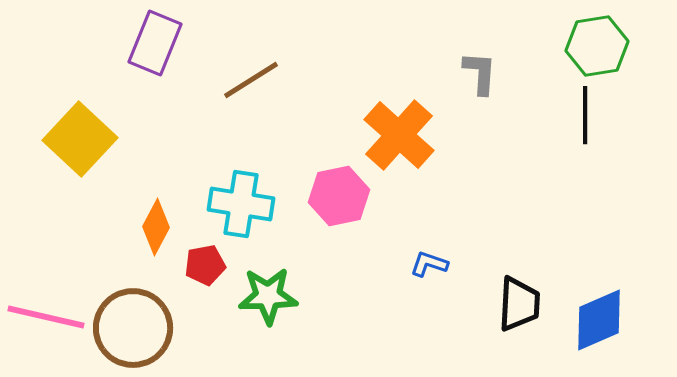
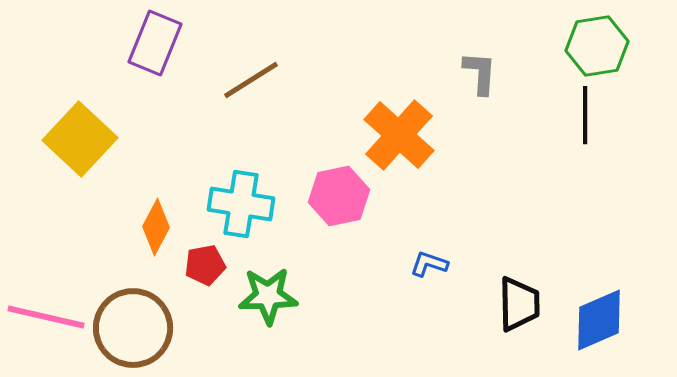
black trapezoid: rotated 4 degrees counterclockwise
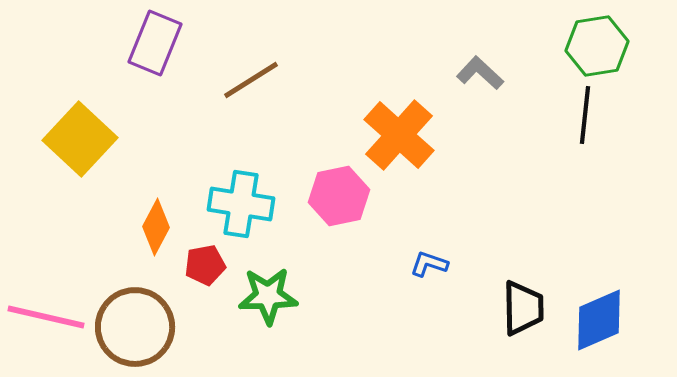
gray L-shape: rotated 51 degrees counterclockwise
black line: rotated 6 degrees clockwise
black trapezoid: moved 4 px right, 4 px down
brown circle: moved 2 px right, 1 px up
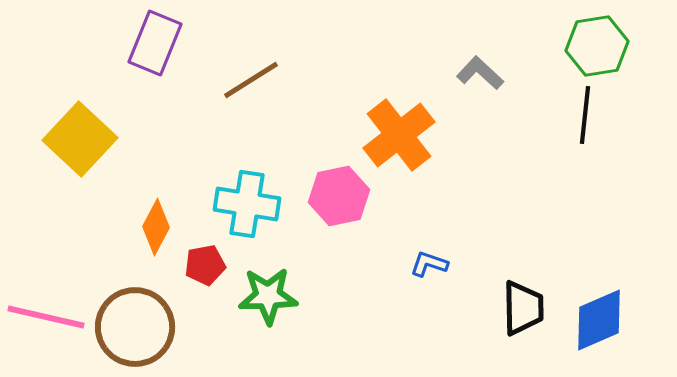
orange cross: rotated 10 degrees clockwise
cyan cross: moved 6 px right
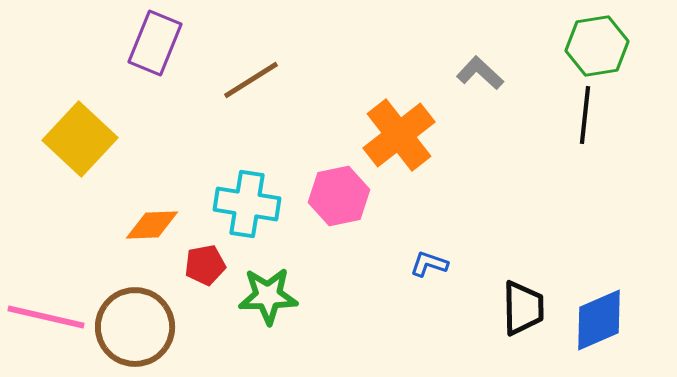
orange diamond: moved 4 px left, 2 px up; rotated 60 degrees clockwise
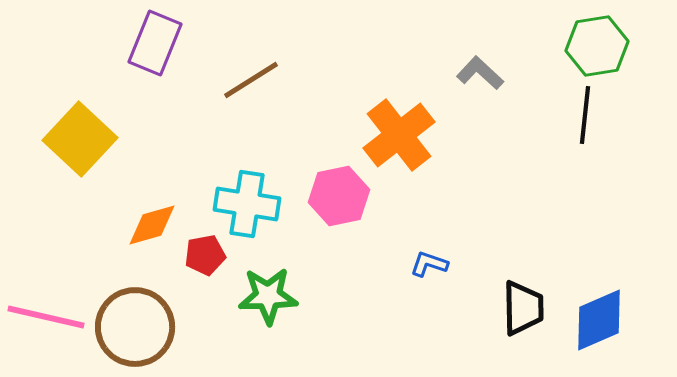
orange diamond: rotated 14 degrees counterclockwise
red pentagon: moved 10 px up
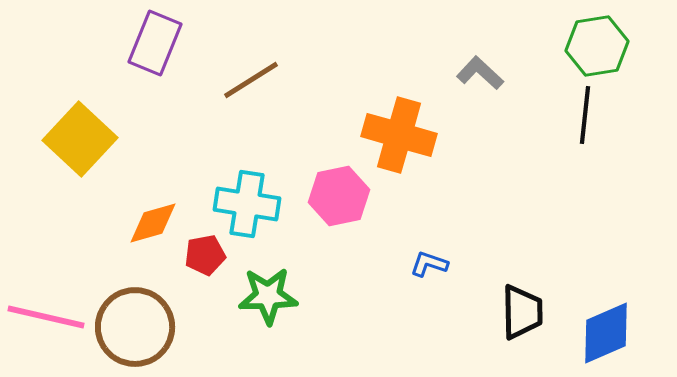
orange cross: rotated 36 degrees counterclockwise
orange diamond: moved 1 px right, 2 px up
black trapezoid: moved 1 px left, 4 px down
blue diamond: moved 7 px right, 13 px down
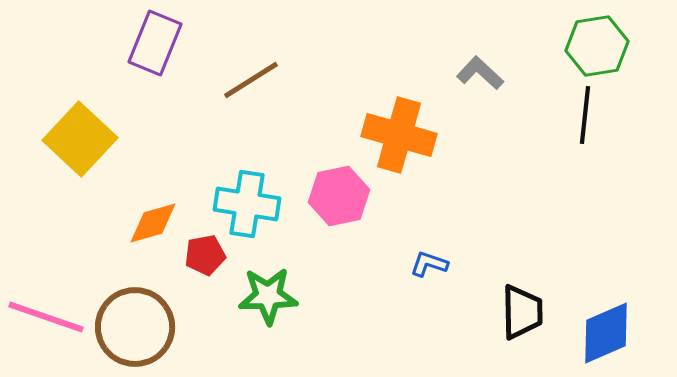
pink line: rotated 6 degrees clockwise
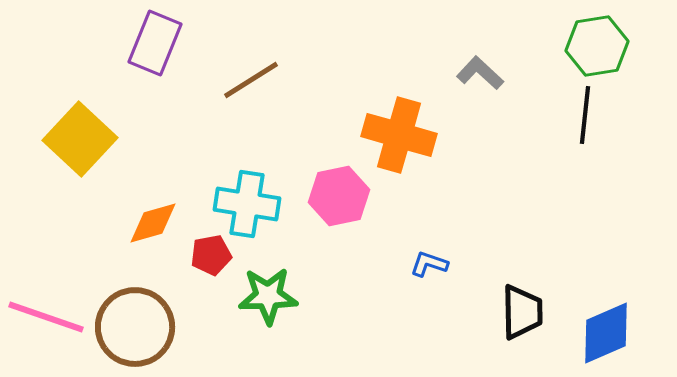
red pentagon: moved 6 px right
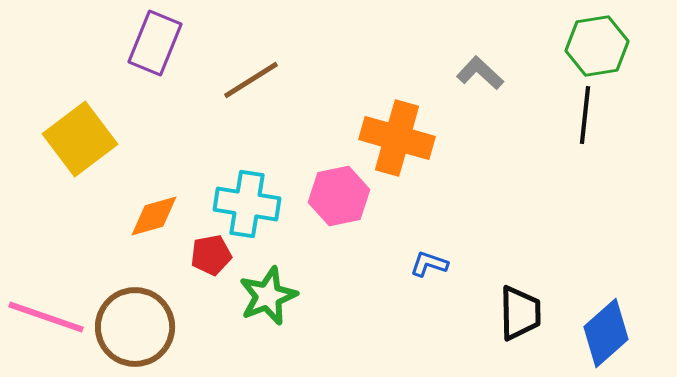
orange cross: moved 2 px left, 3 px down
yellow square: rotated 10 degrees clockwise
orange diamond: moved 1 px right, 7 px up
green star: rotated 20 degrees counterclockwise
black trapezoid: moved 2 px left, 1 px down
blue diamond: rotated 18 degrees counterclockwise
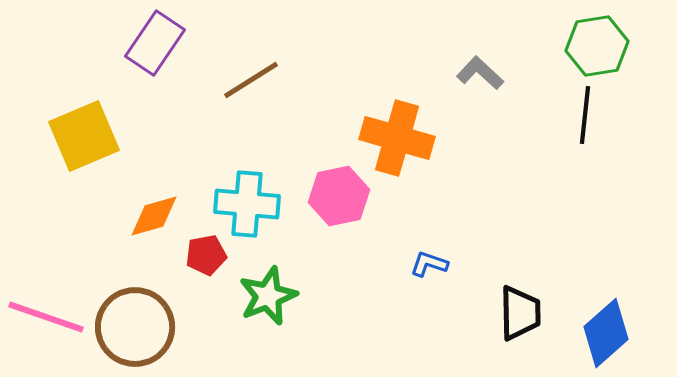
purple rectangle: rotated 12 degrees clockwise
yellow square: moved 4 px right, 3 px up; rotated 14 degrees clockwise
cyan cross: rotated 4 degrees counterclockwise
red pentagon: moved 5 px left
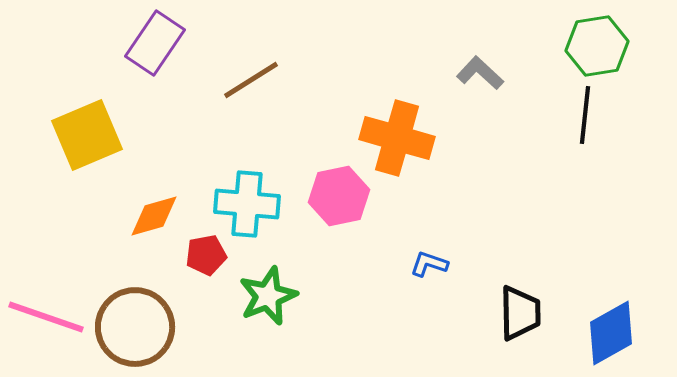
yellow square: moved 3 px right, 1 px up
blue diamond: moved 5 px right; rotated 12 degrees clockwise
